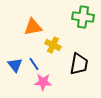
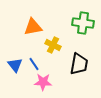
green cross: moved 6 px down
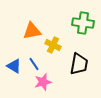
orange triangle: moved 1 px left, 4 px down
blue triangle: moved 1 px left, 1 px down; rotated 21 degrees counterclockwise
pink star: rotated 18 degrees counterclockwise
